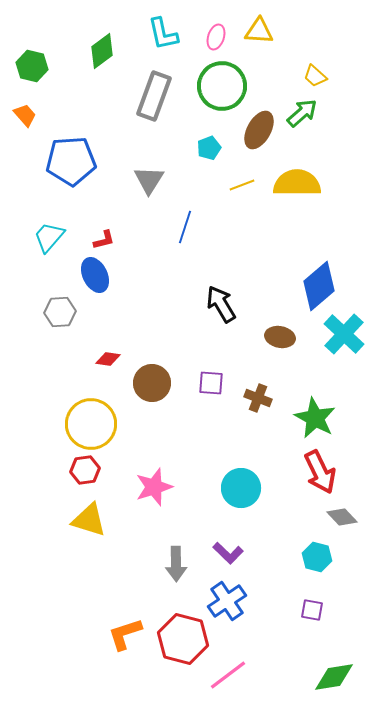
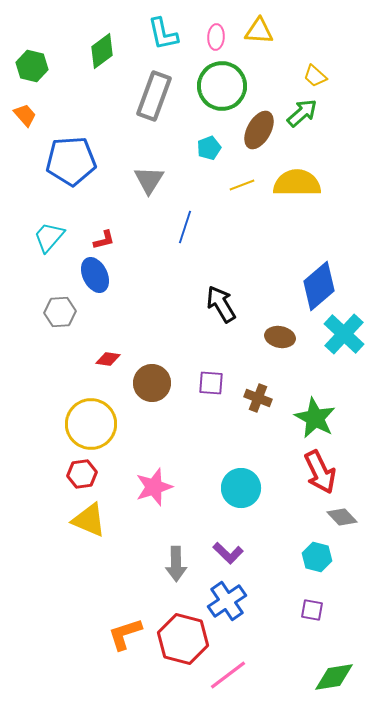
pink ellipse at (216, 37): rotated 15 degrees counterclockwise
red hexagon at (85, 470): moved 3 px left, 4 px down
yellow triangle at (89, 520): rotated 6 degrees clockwise
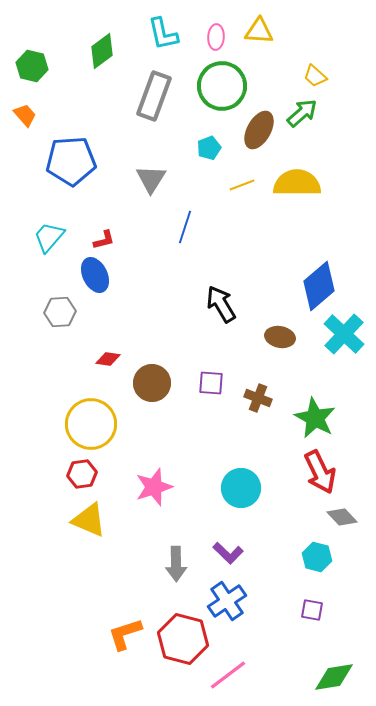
gray triangle at (149, 180): moved 2 px right, 1 px up
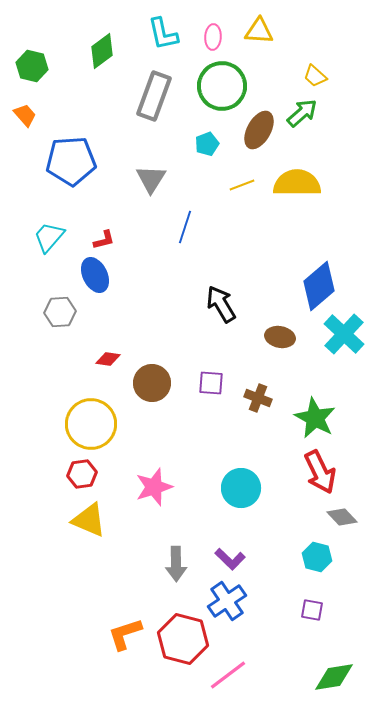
pink ellipse at (216, 37): moved 3 px left
cyan pentagon at (209, 148): moved 2 px left, 4 px up
purple L-shape at (228, 553): moved 2 px right, 6 px down
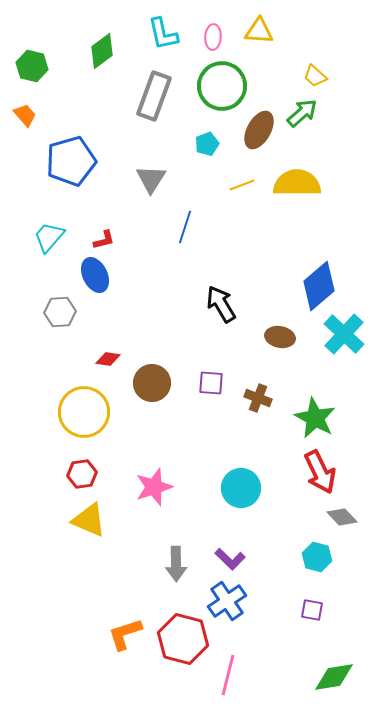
blue pentagon at (71, 161): rotated 12 degrees counterclockwise
yellow circle at (91, 424): moved 7 px left, 12 px up
pink line at (228, 675): rotated 39 degrees counterclockwise
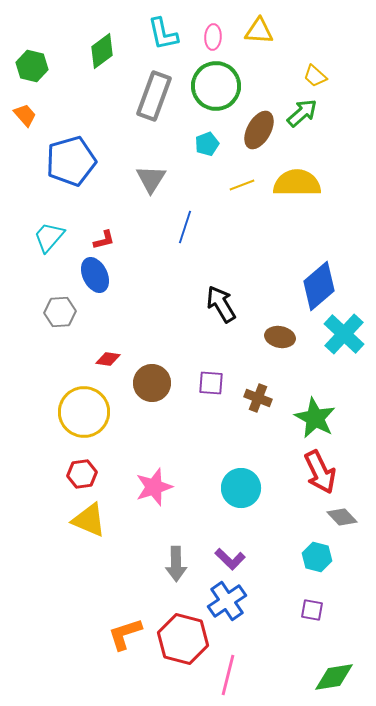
green circle at (222, 86): moved 6 px left
